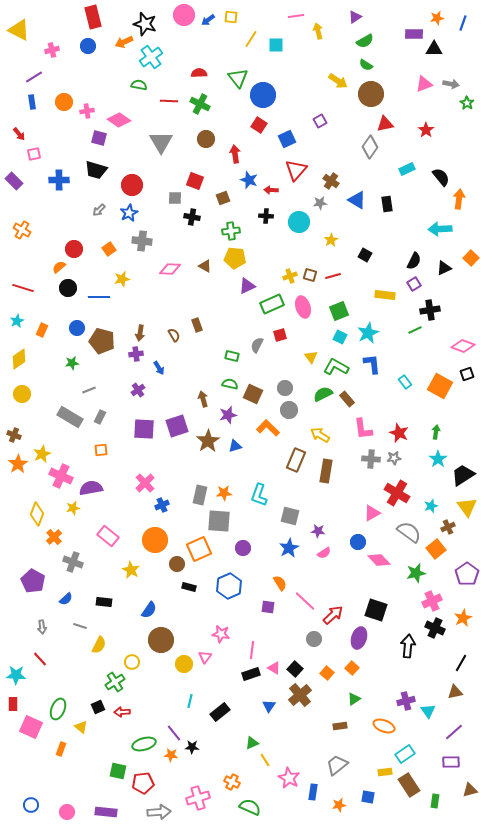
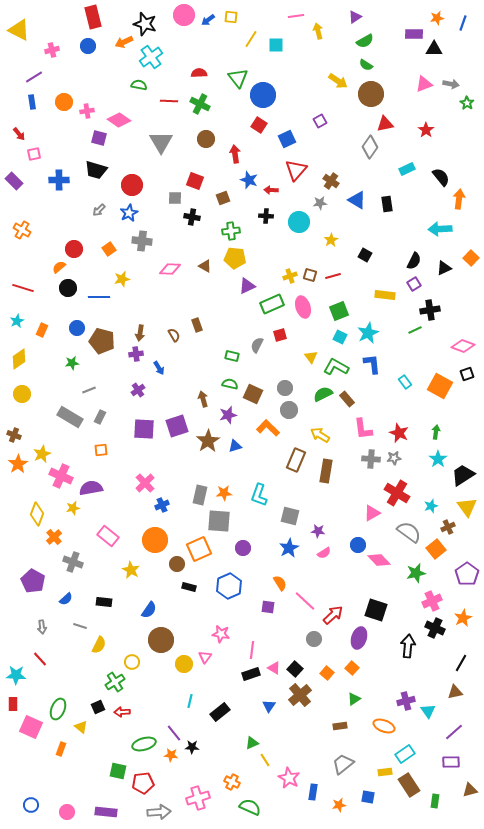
blue circle at (358, 542): moved 3 px down
gray trapezoid at (337, 765): moved 6 px right, 1 px up
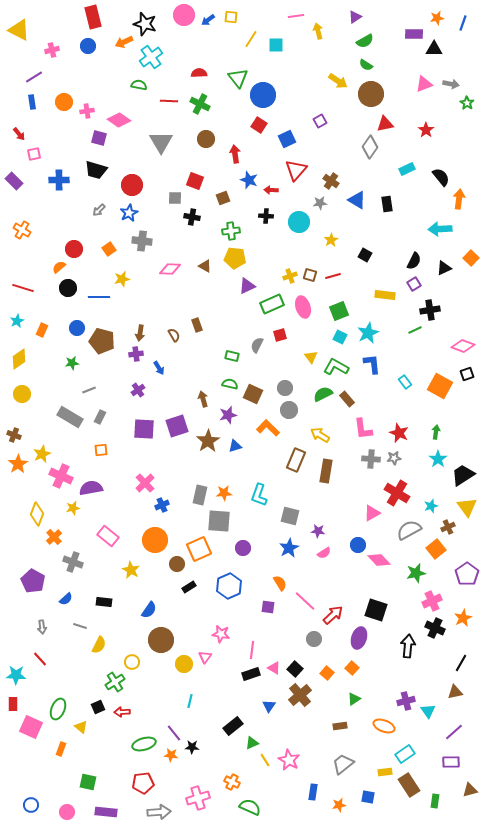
gray semicircle at (409, 532): moved 2 px up; rotated 65 degrees counterclockwise
black rectangle at (189, 587): rotated 48 degrees counterclockwise
black rectangle at (220, 712): moved 13 px right, 14 px down
green square at (118, 771): moved 30 px left, 11 px down
pink star at (289, 778): moved 18 px up
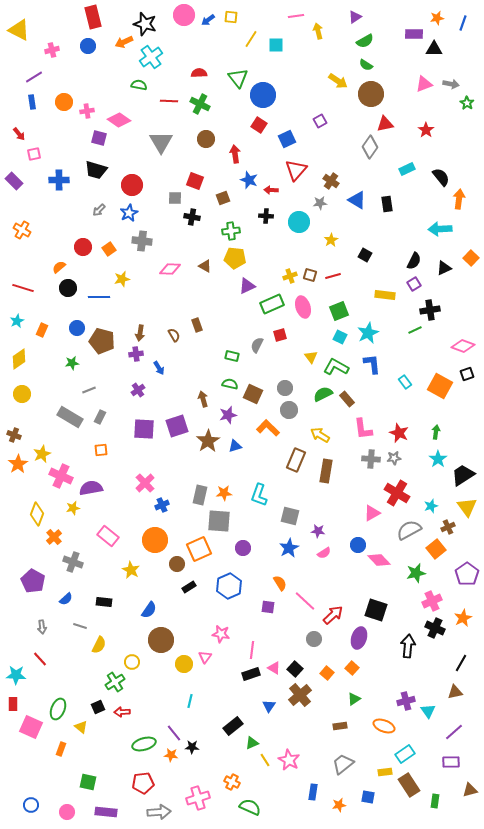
red circle at (74, 249): moved 9 px right, 2 px up
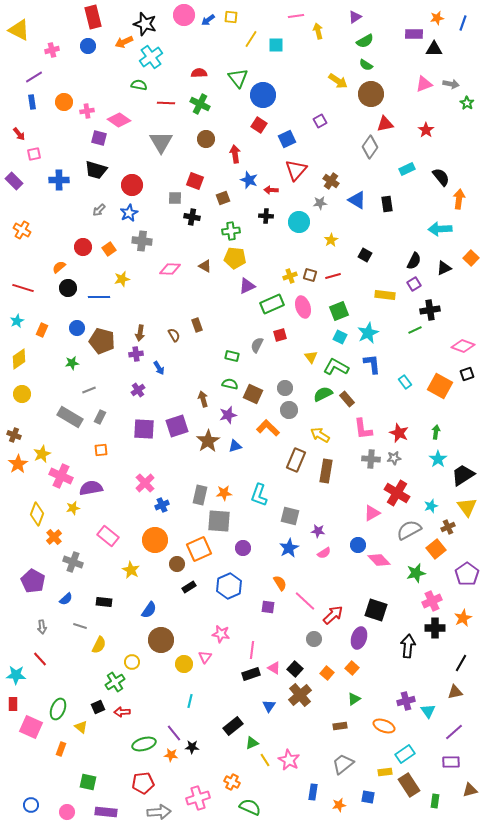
red line at (169, 101): moved 3 px left, 2 px down
black cross at (435, 628): rotated 24 degrees counterclockwise
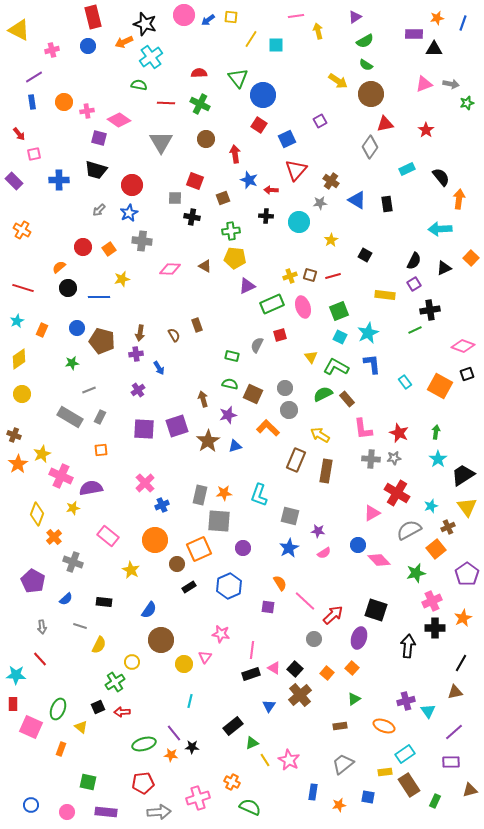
green star at (467, 103): rotated 24 degrees clockwise
green rectangle at (435, 801): rotated 16 degrees clockwise
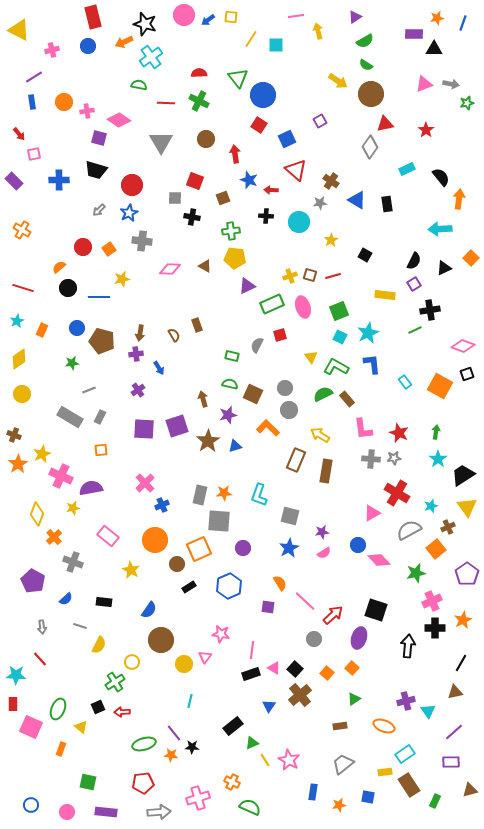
green cross at (200, 104): moved 1 px left, 3 px up
red triangle at (296, 170): rotated 30 degrees counterclockwise
purple star at (318, 531): moved 4 px right, 1 px down; rotated 16 degrees counterclockwise
orange star at (463, 618): moved 2 px down
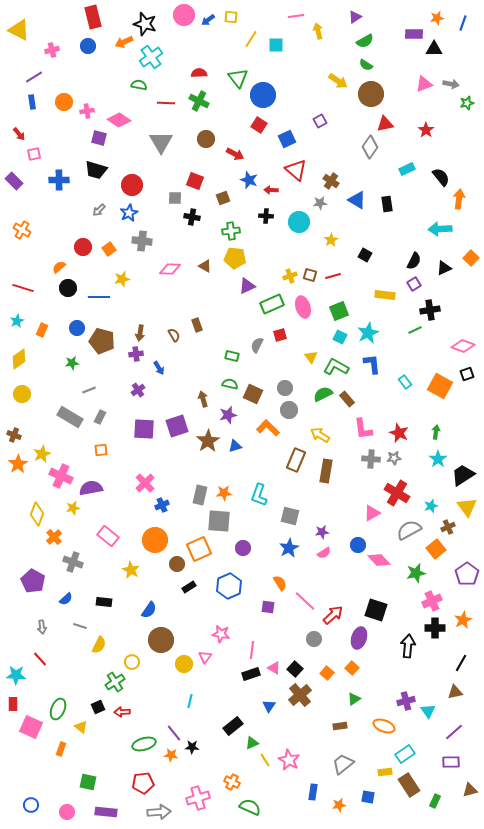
red arrow at (235, 154): rotated 126 degrees clockwise
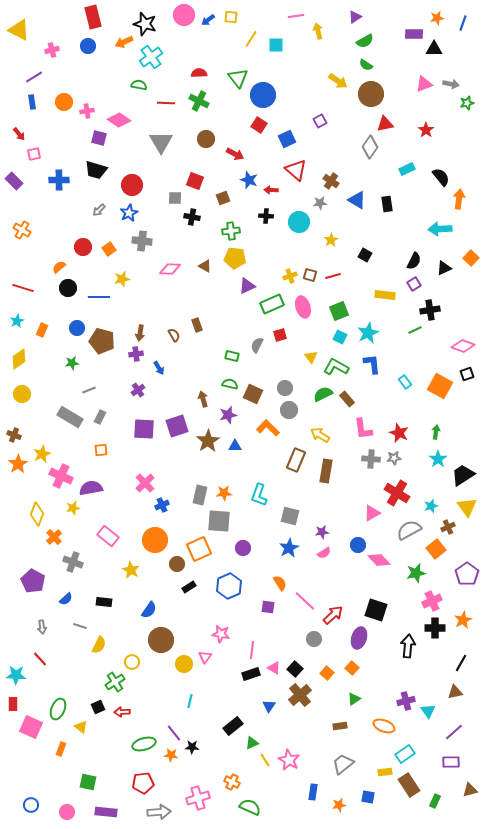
blue triangle at (235, 446): rotated 16 degrees clockwise
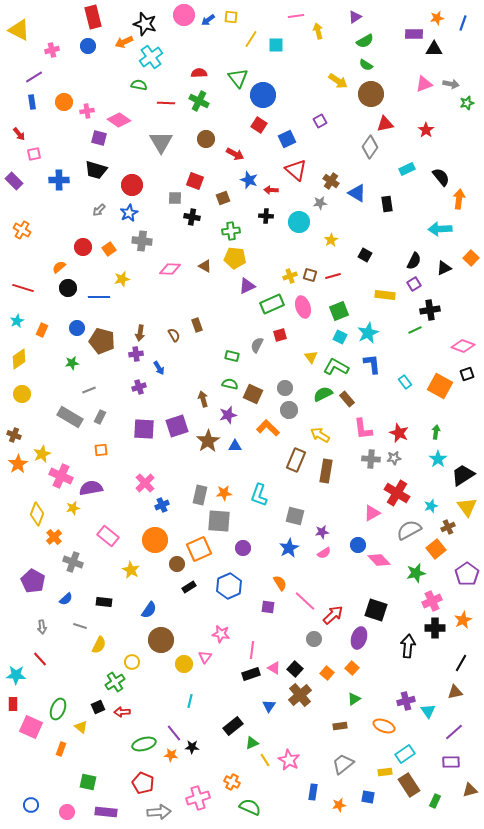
blue triangle at (357, 200): moved 7 px up
purple cross at (138, 390): moved 1 px right, 3 px up; rotated 16 degrees clockwise
gray square at (290, 516): moved 5 px right
red pentagon at (143, 783): rotated 30 degrees clockwise
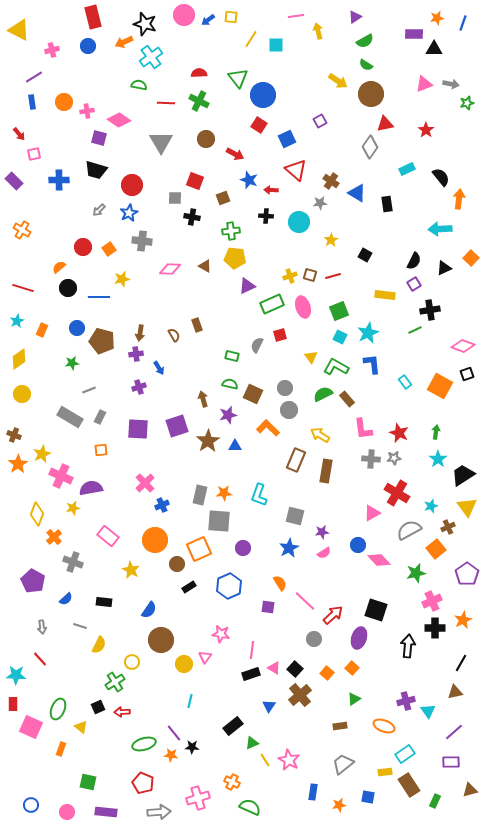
purple square at (144, 429): moved 6 px left
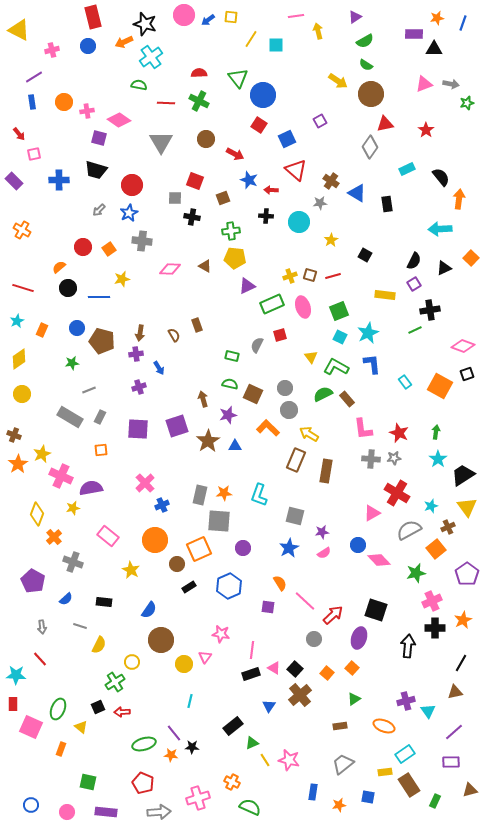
yellow arrow at (320, 435): moved 11 px left, 1 px up
pink star at (289, 760): rotated 15 degrees counterclockwise
